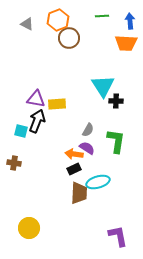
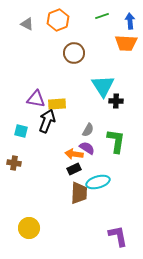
green line: rotated 16 degrees counterclockwise
brown circle: moved 5 px right, 15 px down
black arrow: moved 10 px right
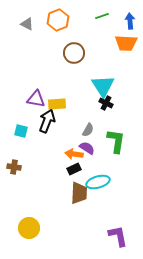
black cross: moved 10 px left, 2 px down; rotated 24 degrees clockwise
brown cross: moved 4 px down
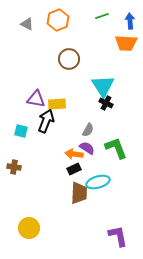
brown circle: moved 5 px left, 6 px down
black arrow: moved 1 px left
green L-shape: moved 7 px down; rotated 30 degrees counterclockwise
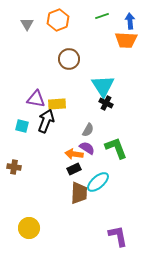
gray triangle: rotated 32 degrees clockwise
orange trapezoid: moved 3 px up
cyan square: moved 1 px right, 5 px up
cyan ellipse: rotated 25 degrees counterclockwise
